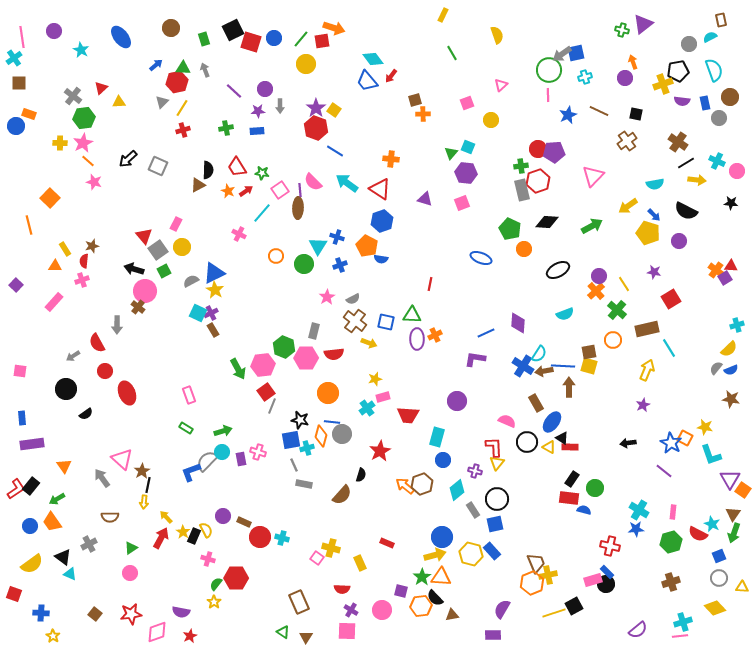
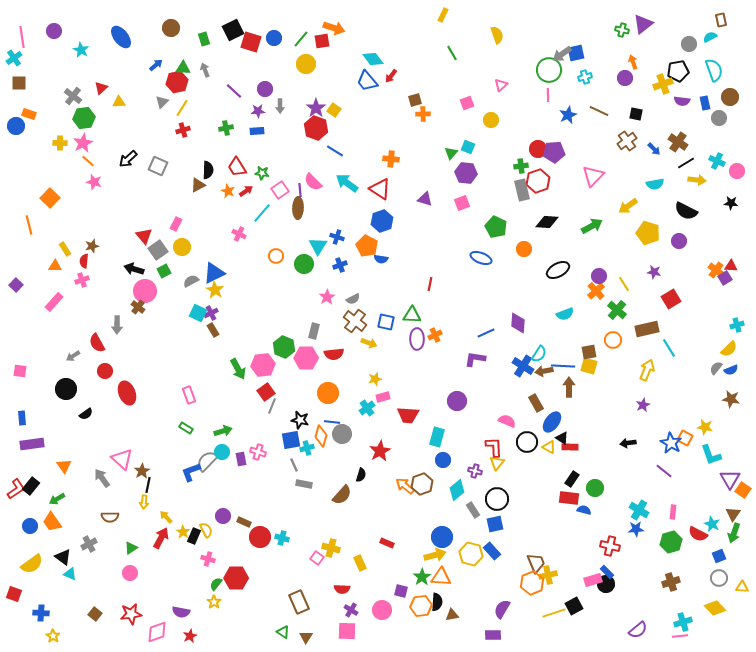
blue arrow at (654, 215): moved 66 px up
green pentagon at (510, 229): moved 14 px left, 2 px up
black semicircle at (435, 598): moved 2 px right, 4 px down; rotated 132 degrees counterclockwise
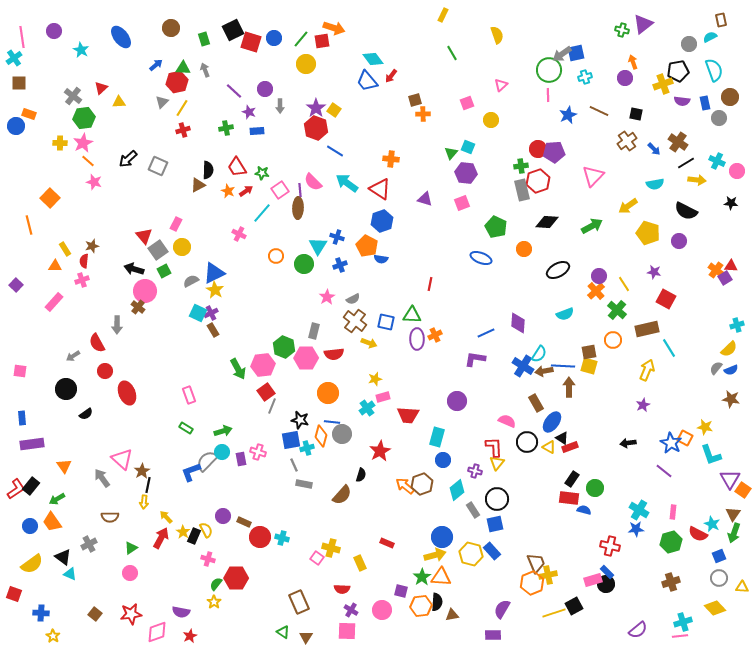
purple star at (258, 111): moved 9 px left, 1 px down; rotated 24 degrees clockwise
red square at (671, 299): moved 5 px left; rotated 30 degrees counterclockwise
red rectangle at (570, 447): rotated 21 degrees counterclockwise
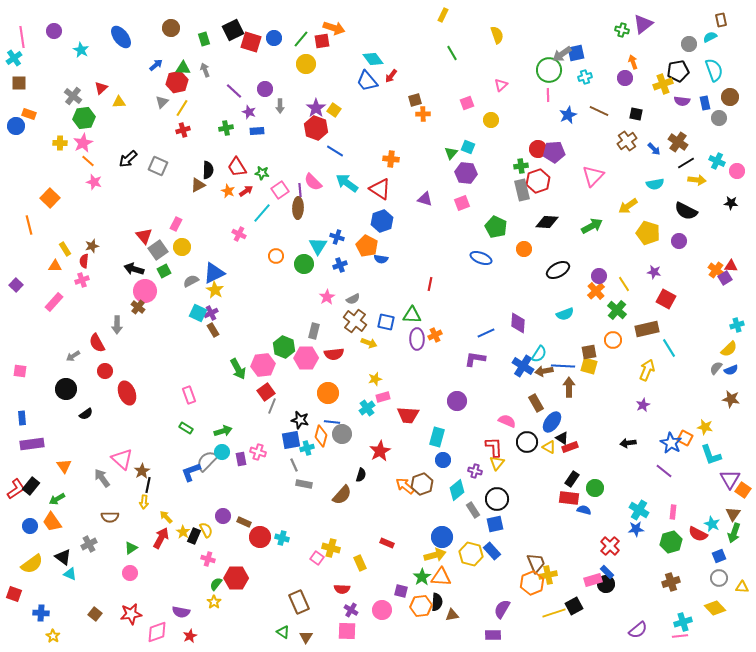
red cross at (610, 546): rotated 30 degrees clockwise
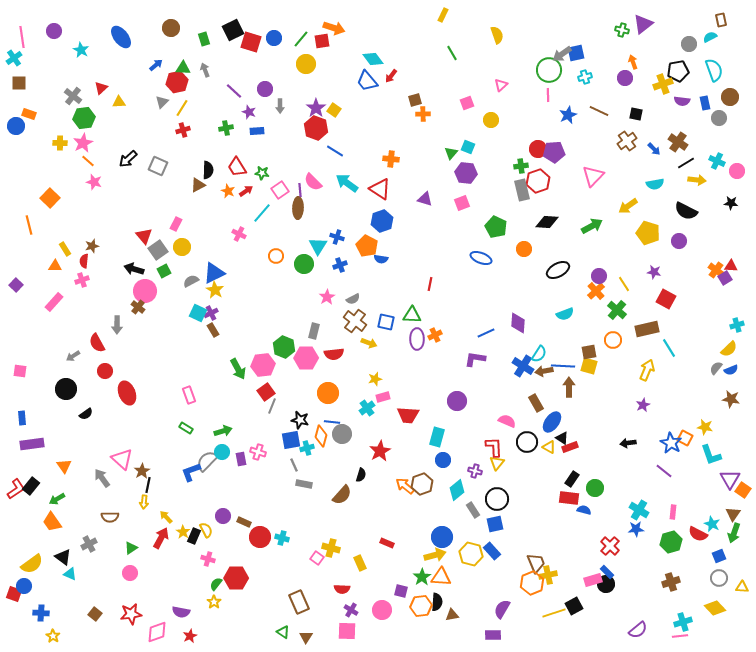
blue circle at (30, 526): moved 6 px left, 60 px down
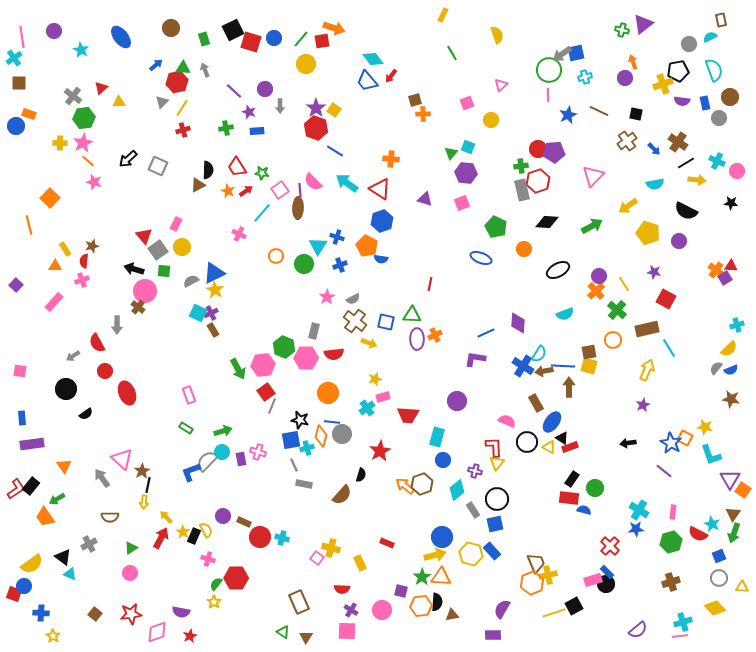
green square at (164, 271): rotated 32 degrees clockwise
orange trapezoid at (52, 522): moved 7 px left, 5 px up
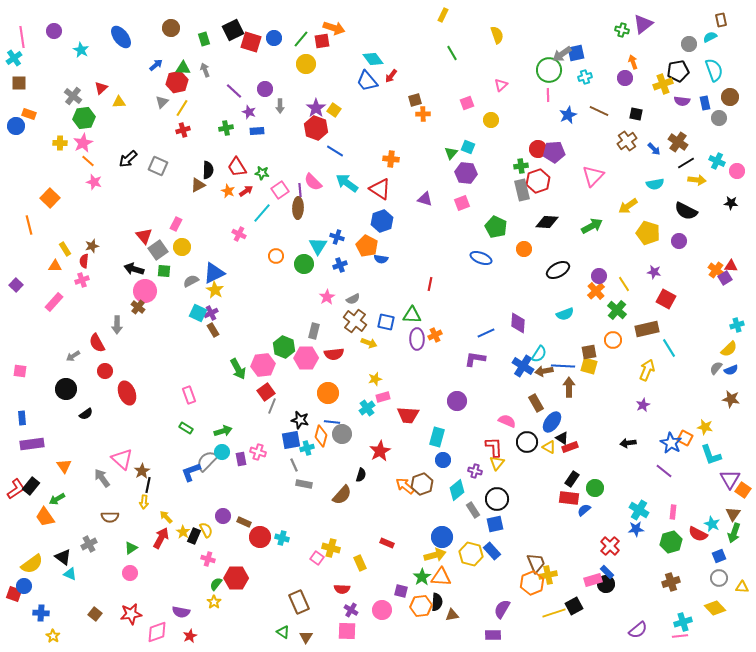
blue semicircle at (584, 510): rotated 56 degrees counterclockwise
